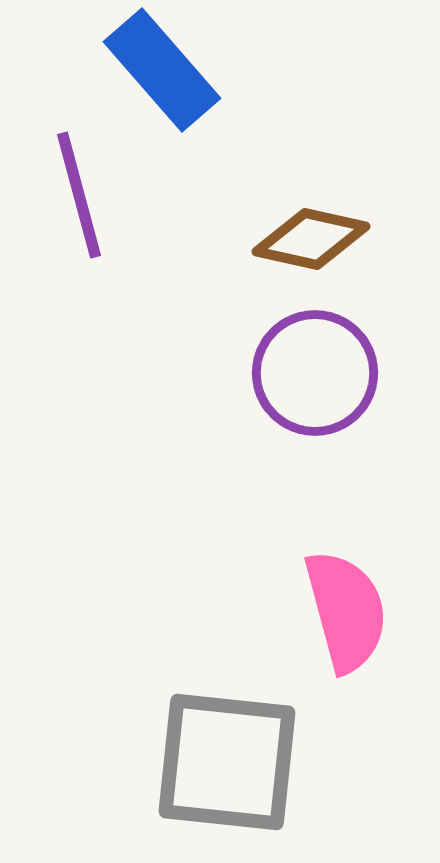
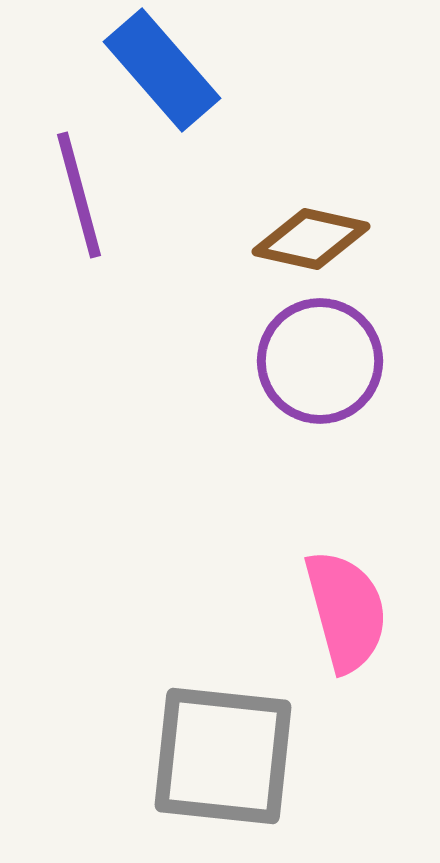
purple circle: moved 5 px right, 12 px up
gray square: moved 4 px left, 6 px up
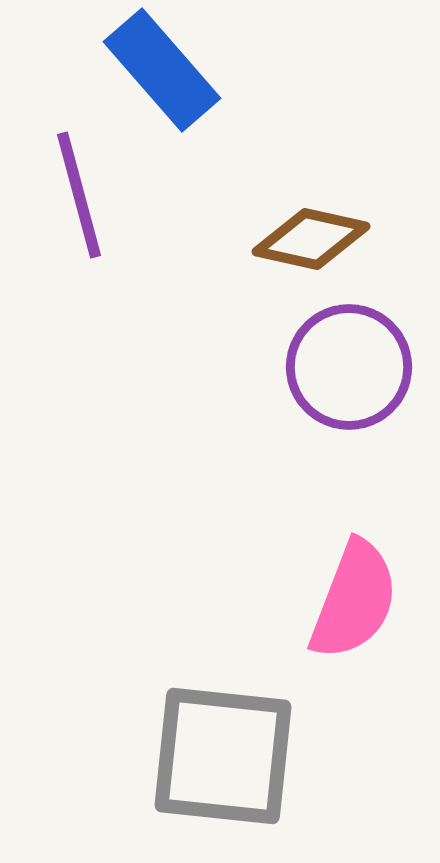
purple circle: moved 29 px right, 6 px down
pink semicircle: moved 8 px right, 11 px up; rotated 36 degrees clockwise
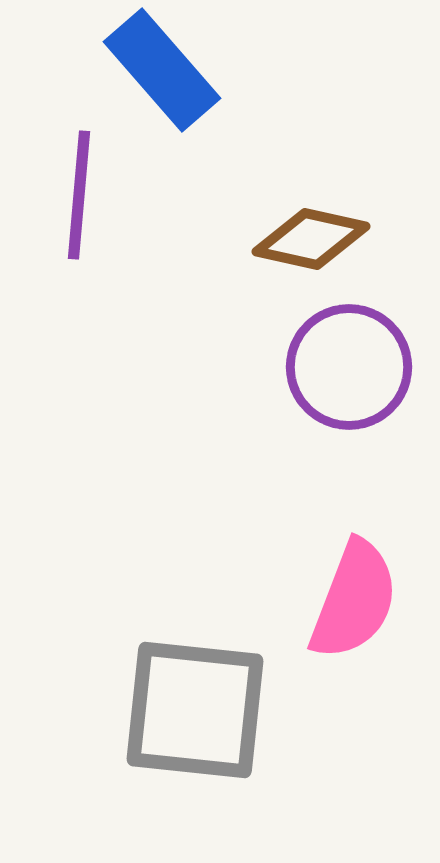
purple line: rotated 20 degrees clockwise
gray square: moved 28 px left, 46 px up
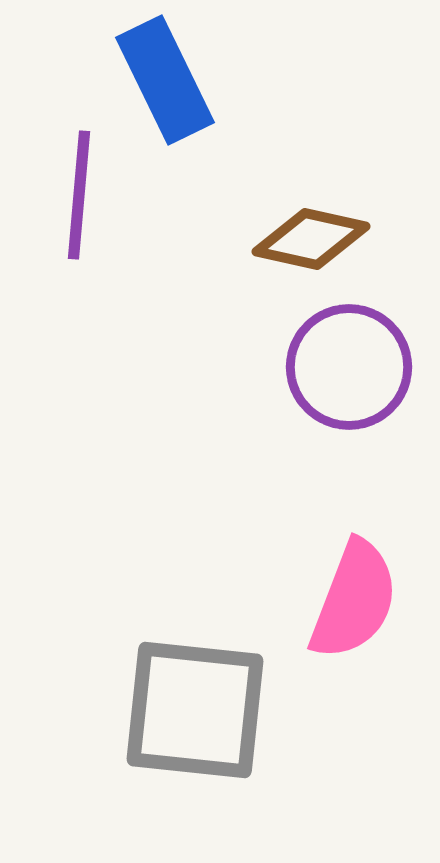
blue rectangle: moved 3 px right, 10 px down; rotated 15 degrees clockwise
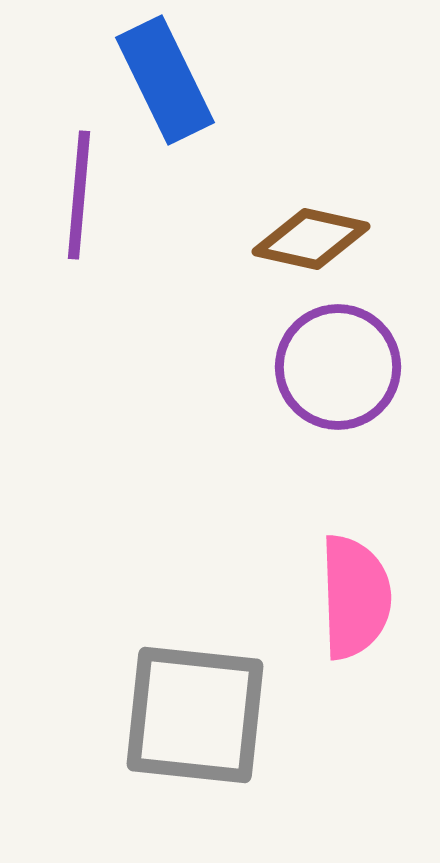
purple circle: moved 11 px left
pink semicircle: moved 1 px right, 3 px up; rotated 23 degrees counterclockwise
gray square: moved 5 px down
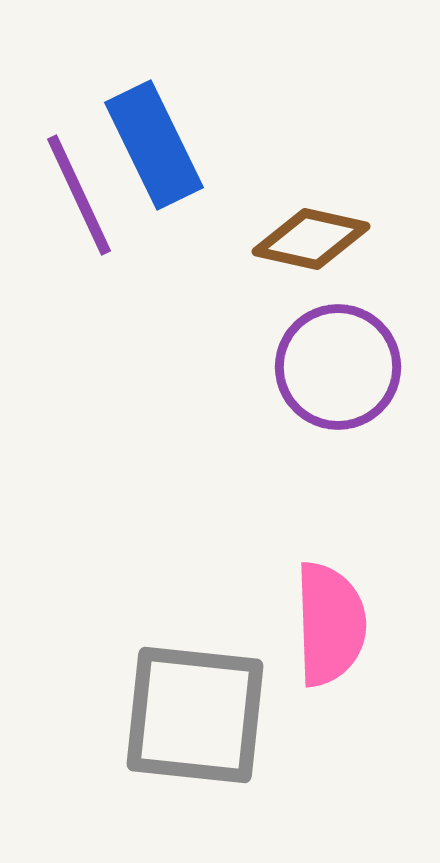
blue rectangle: moved 11 px left, 65 px down
purple line: rotated 30 degrees counterclockwise
pink semicircle: moved 25 px left, 27 px down
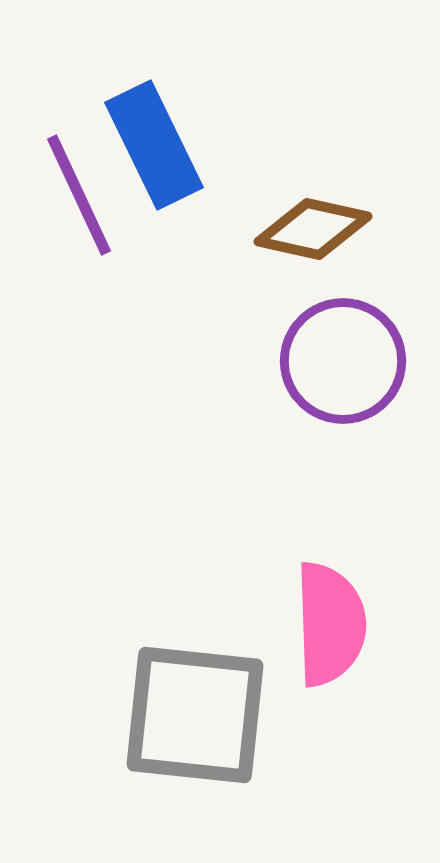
brown diamond: moved 2 px right, 10 px up
purple circle: moved 5 px right, 6 px up
